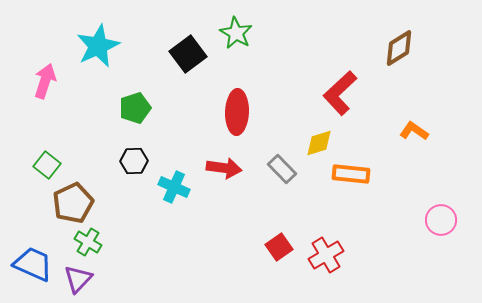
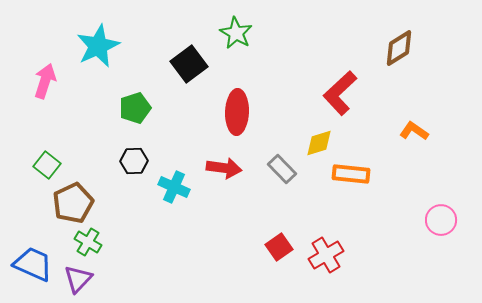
black square: moved 1 px right, 10 px down
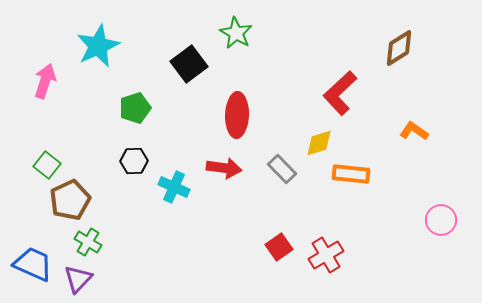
red ellipse: moved 3 px down
brown pentagon: moved 3 px left, 3 px up
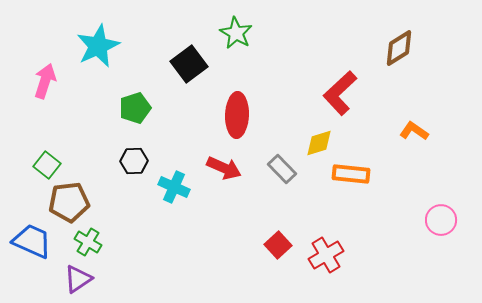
red arrow: rotated 16 degrees clockwise
brown pentagon: moved 1 px left, 2 px down; rotated 18 degrees clockwise
red square: moved 1 px left, 2 px up; rotated 8 degrees counterclockwise
blue trapezoid: moved 1 px left, 23 px up
purple triangle: rotated 12 degrees clockwise
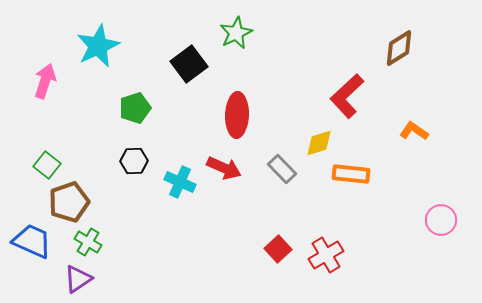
green star: rotated 16 degrees clockwise
red L-shape: moved 7 px right, 3 px down
cyan cross: moved 6 px right, 5 px up
brown pentagon: rotated 12 degrees counterclockwise
red square: moved 4 px down
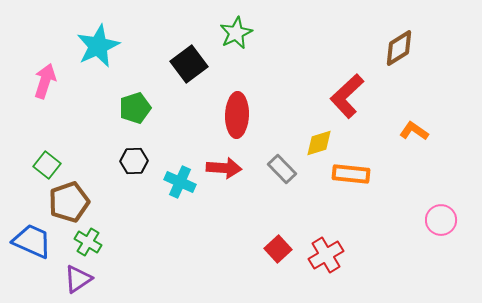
red arrow: rotated 20 degrees counterclockwise
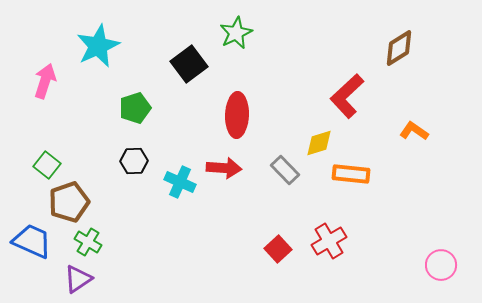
gray rectangle: moved 3 px right, 1 px down
pink circle: moved 45 px down
red cross: moved 3 px right, 14 px up
